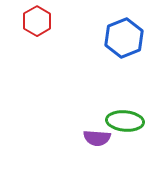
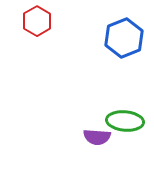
purple semicircle: moved 1 px up
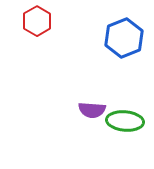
purple semicircle: moved 5 px left, 27 px up
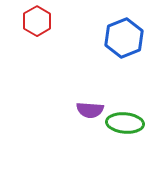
purple semicircle: moved 2 px left
green ellipse: moved 2 px down
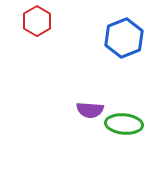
green ellipse: moved 1 px left, 1 px down
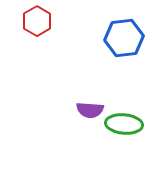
blue hexagon: rotated 15 degrees clockwise
